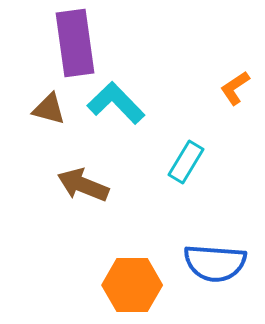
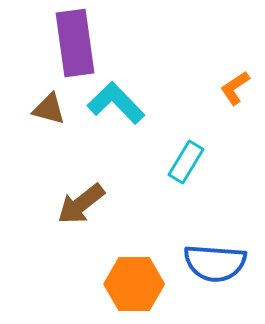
brown arrow: moved 2 px left, 19 px down; rotated 60 degrees counterclockwise
orange hexagon: moved 2 px right, 1 px up
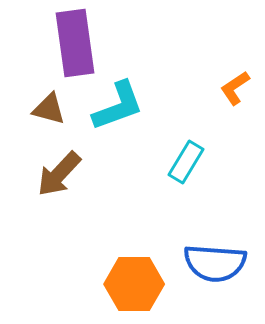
cyan L-shape: moved 2 px right, 3 px down; rotated 114 degrees clockwise
brown arrow: moved 22 px left, 30 px up; rotated 9 degrees counterclockwise
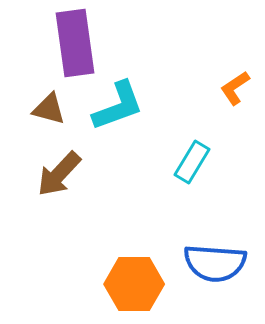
cyan rectangle: moved 6 px right
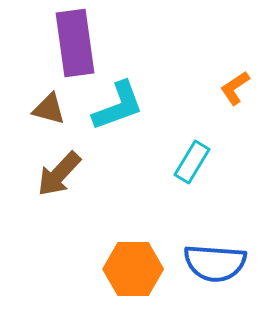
orange hexagon: moved 1 px left, 15 px up
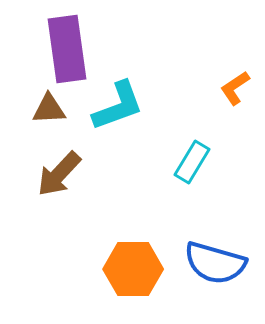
purple rectangle: moved 8 px left, 6 px down
brown triangle: rotated 18 degrees counterclockwise
blue semicircle: rotated 12 degrees clockwise
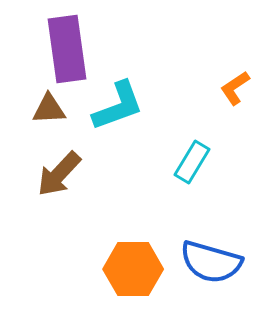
blue semicircle: moved 4 px left, 1 px up
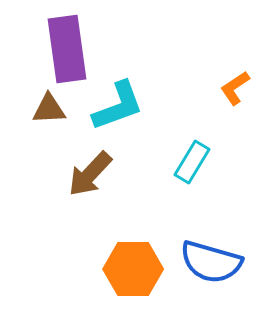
brown arrow: moved 31 px right
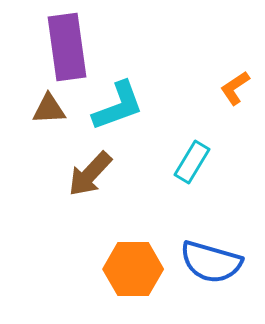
purple rectangle: moved 2 px up
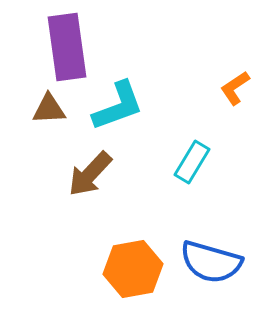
orange hexagon: rotated 10 degrees counterclockwise
